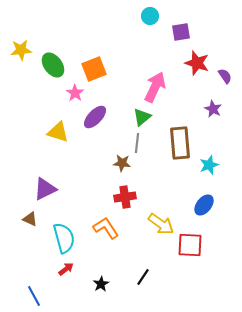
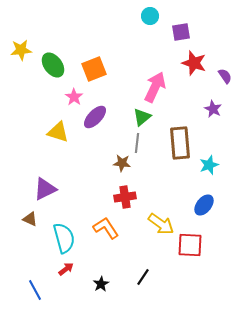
red star: moved 3 px left
pink star: moved 1 px left, 4 px down
blue line: moved 1 px right, 6 px up
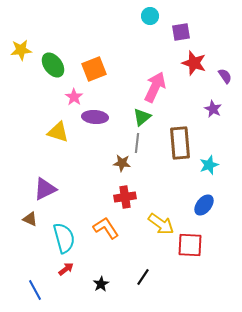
purple ellipse: rotated 50 degrees clockwise
